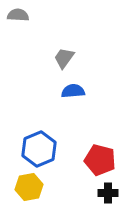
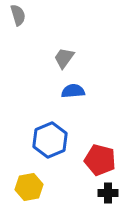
gray semicircle: rotated 70 degrees clockwise
blue hexagon: moved 11 px right, 9 px up
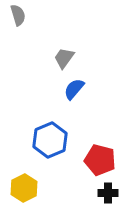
blue semicircle: moved 1 px right, 2 px up; rotated 45 degrees counterclockwise
yellow hexagon: moved 5 px left, 1 px down; rotated 16 degrees counterclockwise
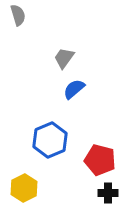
blue semicircle: rotated 10 degrees clockwise
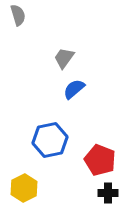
blue hexagon: rotated 12 degrees clockwise
red pentagon: rotated 8 degrees clockwise
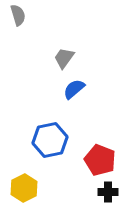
black cross: moved 1 px up
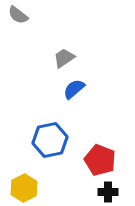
gray semicircle: rotated 145 degrees clockwise
gray trapezoid: rotated 20 degrees clockwise
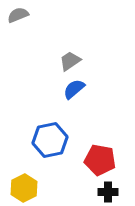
gray semicircle: rotated 120 degrees clockwise
gray trapezoid: moved 6 px right, 3 px down
red pentagon: rotated 12 degrees counterclockwise
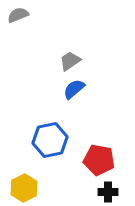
red pentagon: moved 1 px left
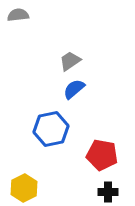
gray semicircle: rotated 15 degrees clockwise
blue hexagon: moved 1 px right, 11 px up
red pentagon: moved 3 px right, 5 px up
